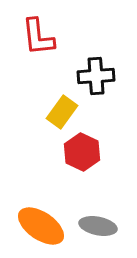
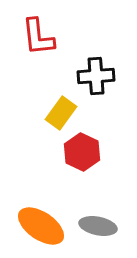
yellow rectangle: moved 1 px left, 1 px down
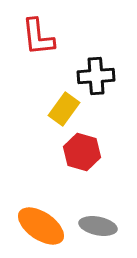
yellow rectangle: moved 3 px right, 4 px up
red hexagon: rotated 9 degrees counterclockwise
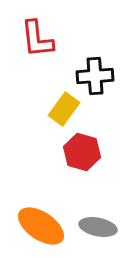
red L-shape: moved 1 px left, 2 px down
black cross: moved 1 px left
gray ellipse: moved 1 px down
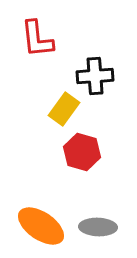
gray ellipse: rotated 9 degrees counterclockwise
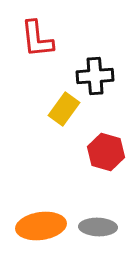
red hexagon: moved 24 px right
orange ellipse: rotated 42 degrees counterclockwise
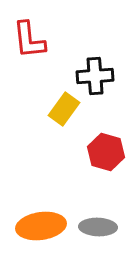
red L-shape: moved 8 px left, 1 px down
